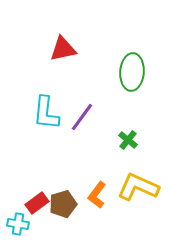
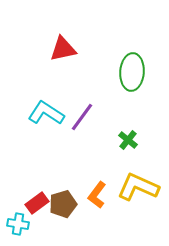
cyan L-shape: rotated 117 degrees clockwise
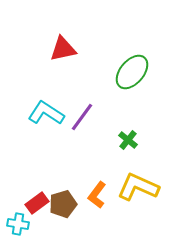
green ellipse: rotated 36 degrees clockwise
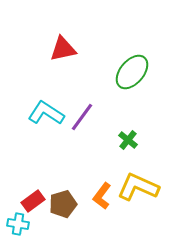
orange L-shape: moved 5 px right, 1 px down
red rectangle: moved 4 px left, 2 px up
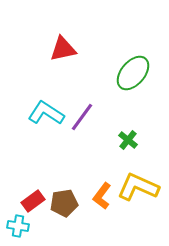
green ellipse: moved 1 px right, 1 px down
brown pentagon: moved 1 px right, 1 px up; rotated 8 degrees clockwise
cyan cross: moved 2 px down
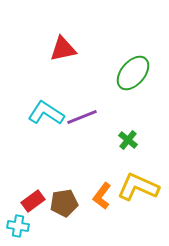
purple line: rotated 32 degrees clockwise
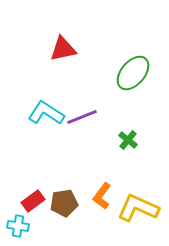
yellow L-shape: moved 21 px down
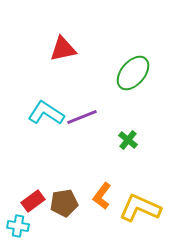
yellow L-shape: moved 2 px right
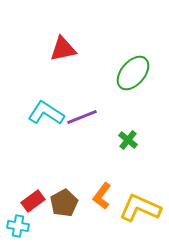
brown pentagon: rotated 20 degrees counterclockwise
